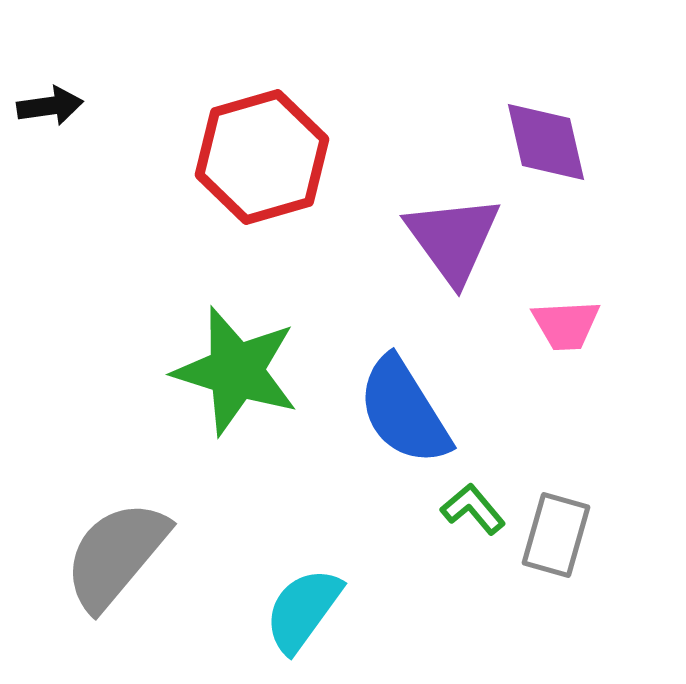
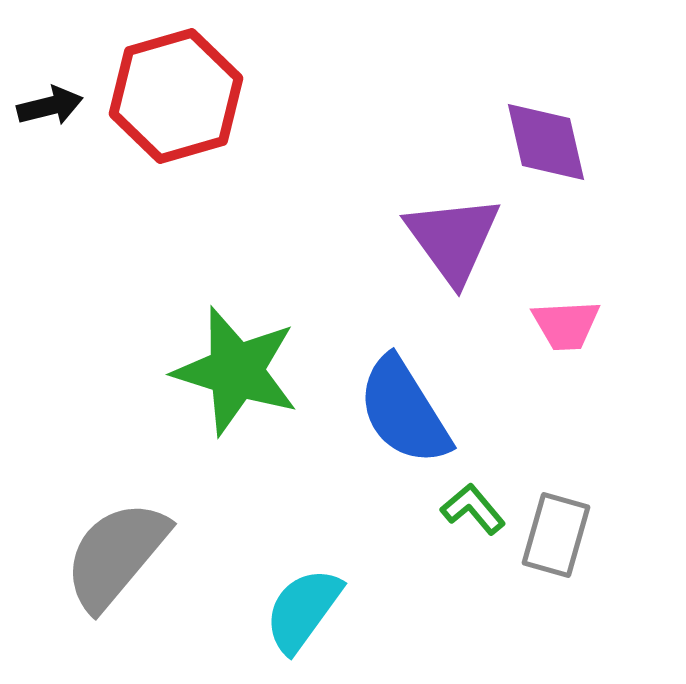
black arrow: rotated 6 degrees counterclockwise
red hexagon: moved 86 px left, 61 px up
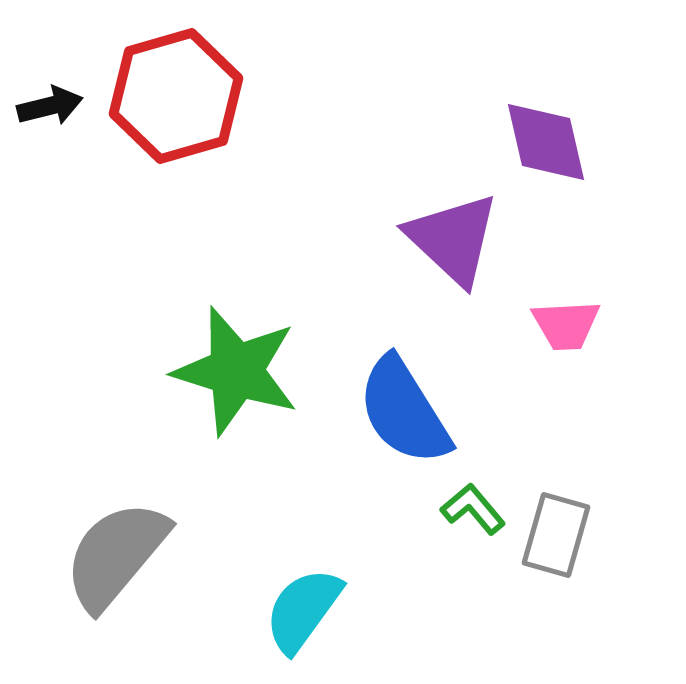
purple triangle: rotated 11 degrees counterclockwise
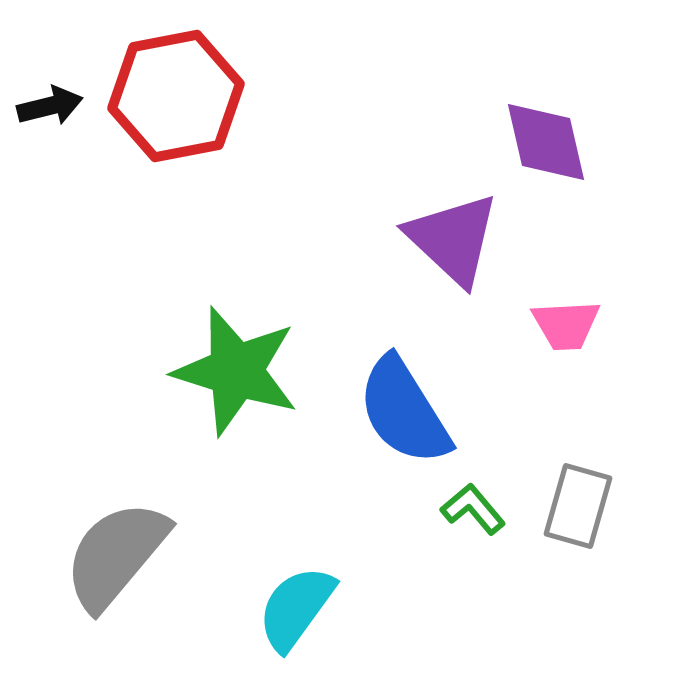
red hexagon: rotated 5 degrees clockwise
gray rectangle: moved 22 px right, 29 px up
cyan semicircle: moved 7 px left, 2 px up
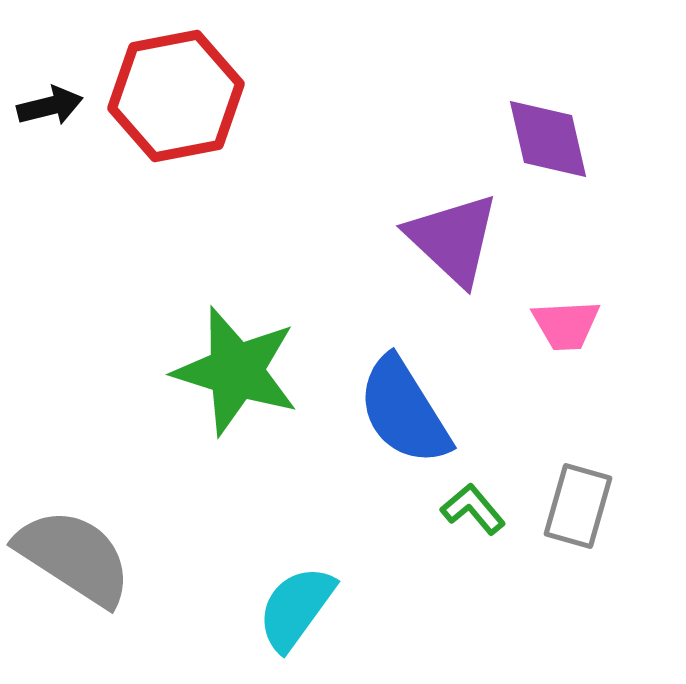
purple diamond: moved 2 px right, 3 px up
gray semicircle: moved 42 px left, 2 px down; rotated 83 degrees clockwise
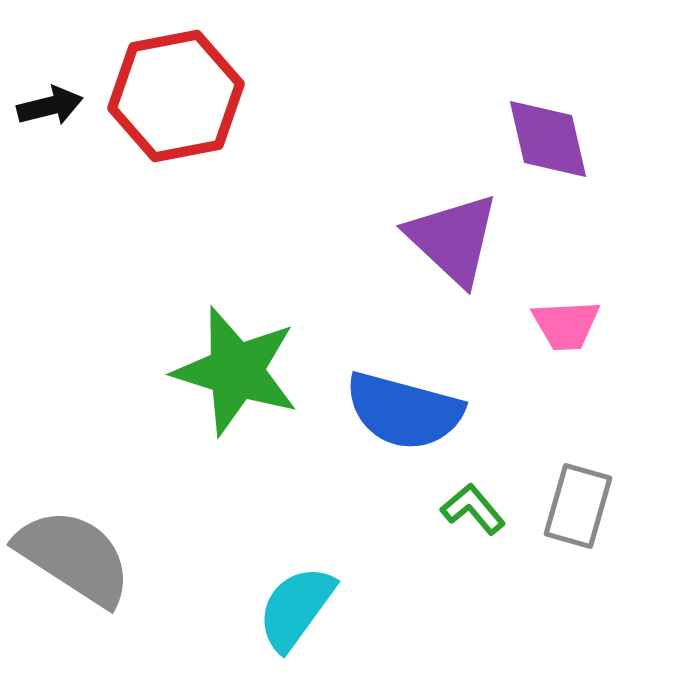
blue semicircle: rotated 43 degrees counterclockwise
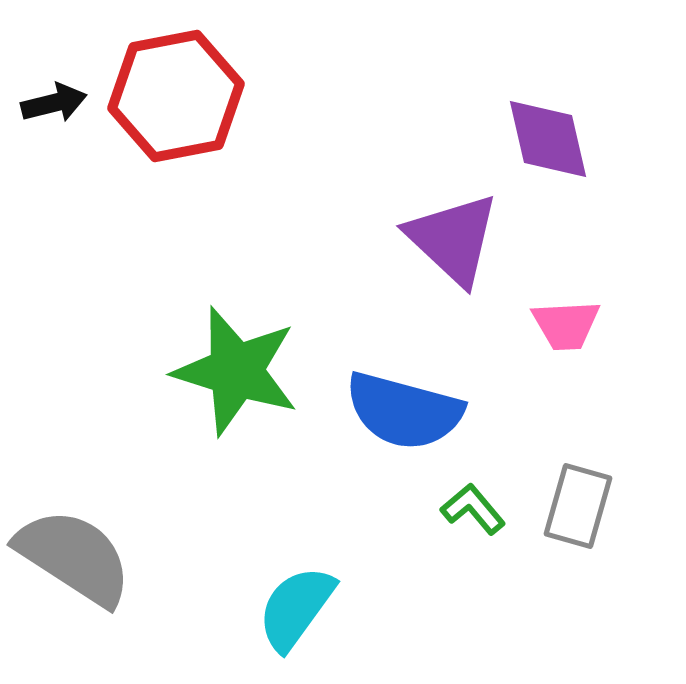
black arrow: moved 4 px right, 3 px up
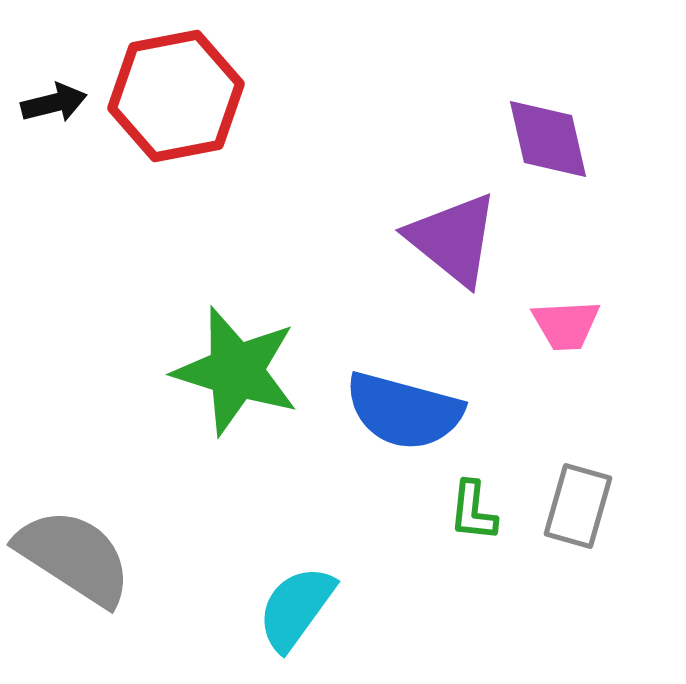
purple triangle: rotated 4 degrees counterclockwise
green L-shape: moved 2 px down; rotated 134 degrees counterclockwise
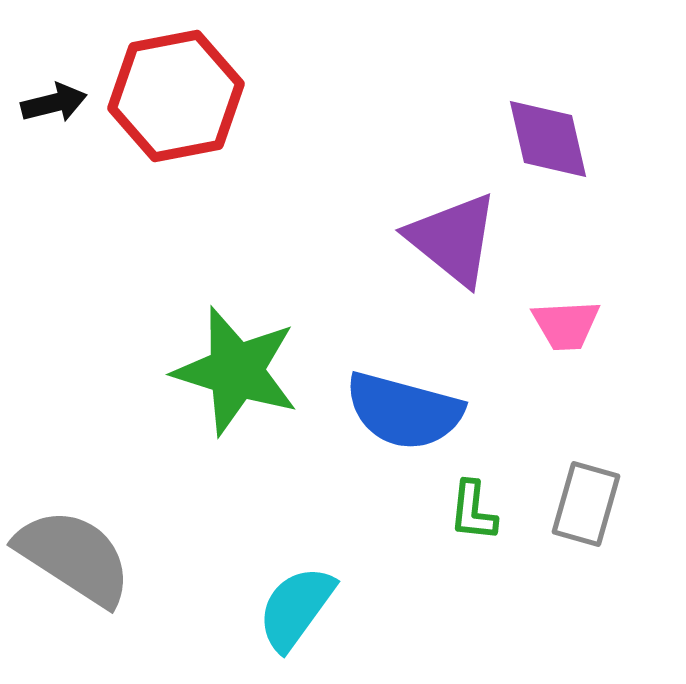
gray rectangle: moved 8 px right, 2 px up
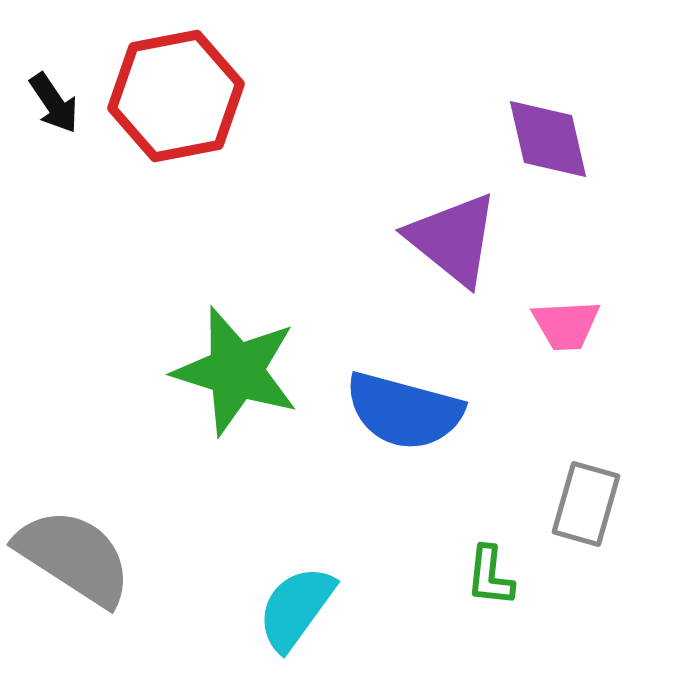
black arrow: rotated 70 degrees clockwise
green L-shape: moved 17 px right, 65 px down
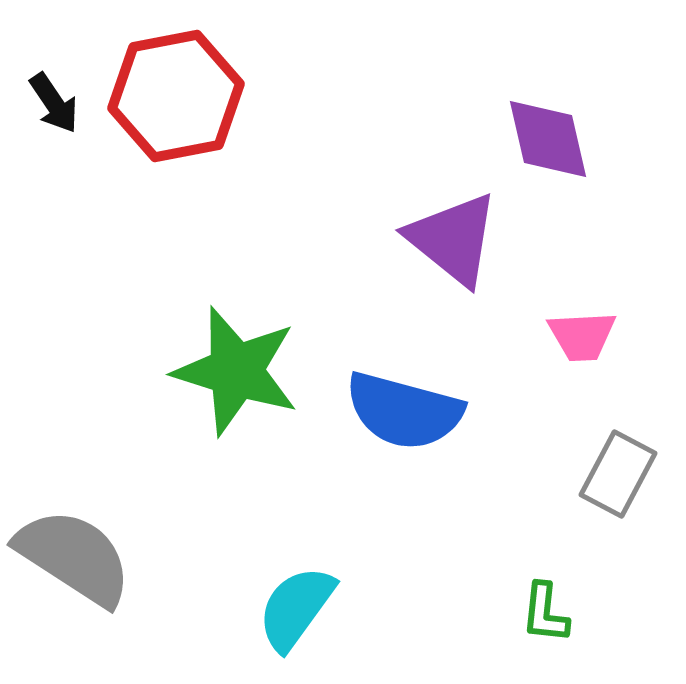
pink trapezoid: moved 16 px right, 11 px down
gray rectangle: moved 32 px right, 30 px up; rotated 12 degrees clockwise
green L-shape: moved 55 px right, 37 px down
